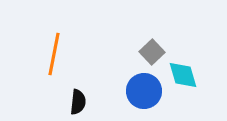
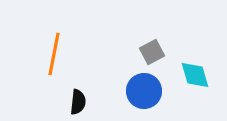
gray square: rotated 15 degrees clockwise
cyan diamond: moved 12 px right
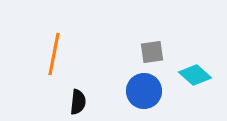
gray square: rotated 20 degrees clockwise
cyan diamond: rotated 32 degrees counterclockwise
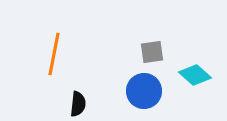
black semicircle: moved 2 px down
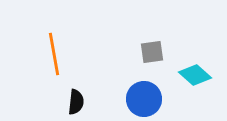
orange line: rotated 21 degrees counterclockwise
blue circle: moved 8 px down
black semicircle: moved 2 px left, 2 px up
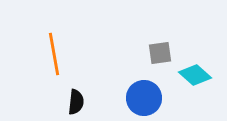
gray square: moved 8 px right, 1 px down
blue circle: moved 1 px up
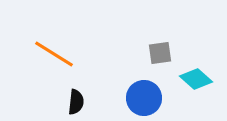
orange line: rotated 48 degrees counterclockwise
cyan diamond: moved 1 px right, 4 px down
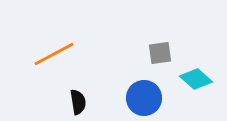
orange line: rotated 60 degrees counterclockwise
black semicircle: moved 2 px right; rotated 15 degrees counterclockwise
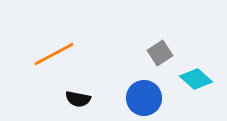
gray square: rotated 25 degrees counterclockwise
black semicircle: moved 3 px up; rotated 110 degrees clockwise
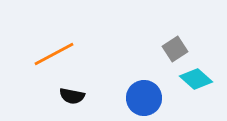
gray square: moved 15 px right, 4 px up
black semicircle: moved 6 px left, 3 px up
